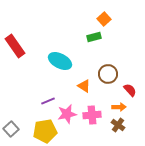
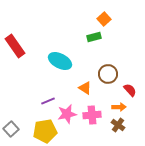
orange triangle: moved 1 px right, 2 px down
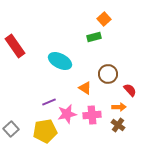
purple line: moved 1 px right, 1 px down
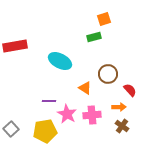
orange square: rotated 24 degrees clockwise
red rectangle: rotated 65 degrees counterclockwise
purple line: moved 1 px up; rotated 24 degrees clockwise
pink star: rotated 30 degrees counterclockwise
brown cross: moved 4 px right, 1 px down
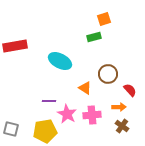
gray square: rotated 35 degrees counterclockwise
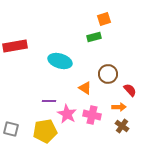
cyan ellipse: rotated 10 degrees counterclockwise
pink cross: rotated 18 degrees clockwise
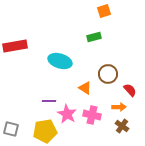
orange square: moved 8 px up
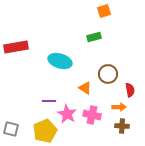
red rectangle: moved 1 px right, 1 px down
red semicircle: rotated 32 degrees clockwise
brown cross: rotated 32 degrees counterclockwise
yellow pentagon: rotated 15 degrees counterclockwise
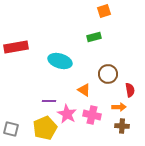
orange triangle: moved 1 px left, 2 px down
yellow pentagon: moved 3 px up
